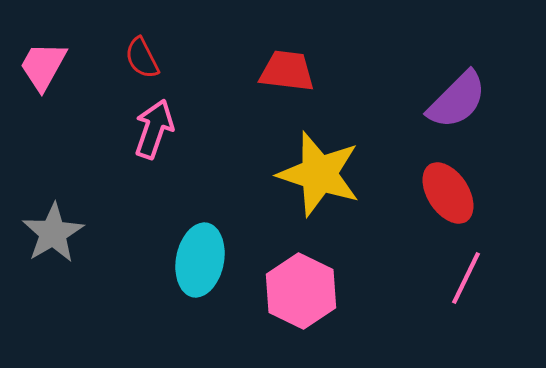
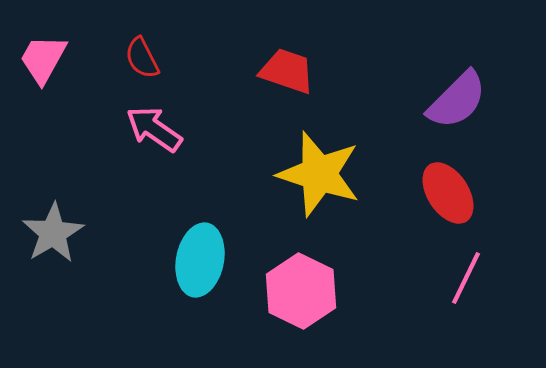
pink trapezoid: moved 7 px up
red trapezoid: rotated 12 degrees clockwise
pink arrow: rotated 74 degrees counterclockwise
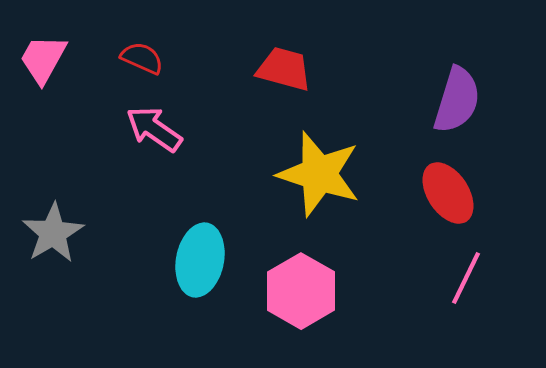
red semicircle: rotated 141 degrees clockwise
red trapezoid: moved 3 px left, 2 px up; rotated 4 degrees counterclockwise
purple semicircle: rotated 28 degrees counterclockwise
pink hexagon: rotated 4 degrees clockwise
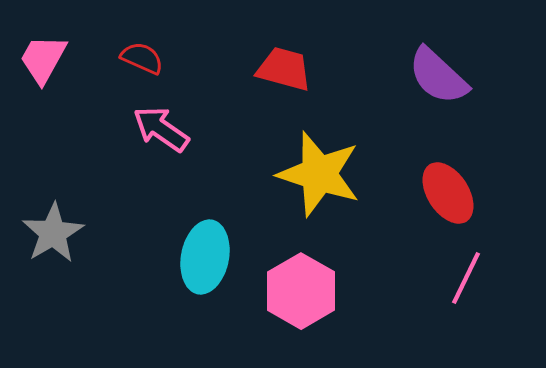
purple semicircle: moved 19 px left, 24 px up; rotated 116 degrees clockwise
pink arrow: moved 7 px right
cyan ellipse: moved 5 px right, 3 px up
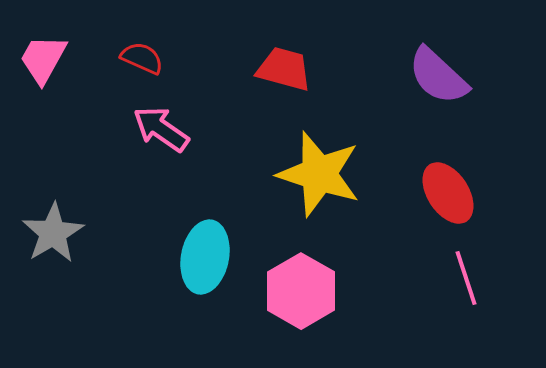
pink line: rotated 44 degrees counterclockwise
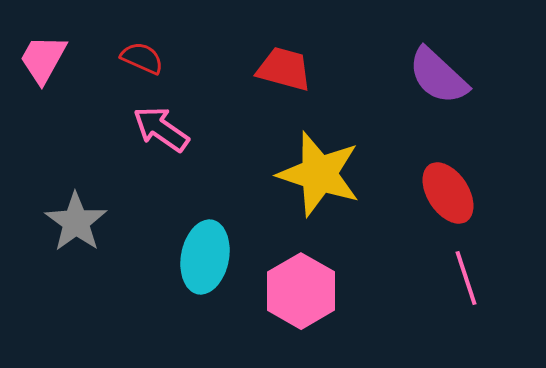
gray star: moved 23 px right, 11 px up; rotated 6 degrees counterclockwise
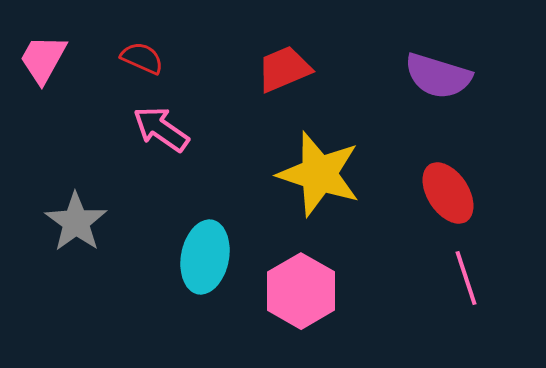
red trapezoid: rotated 38 degrees counterclockwise
purple semicircle: rotated 26 degrees counterclockwise
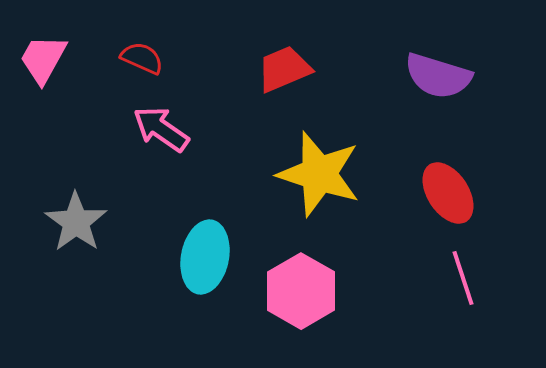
pink line: moved 3 px left
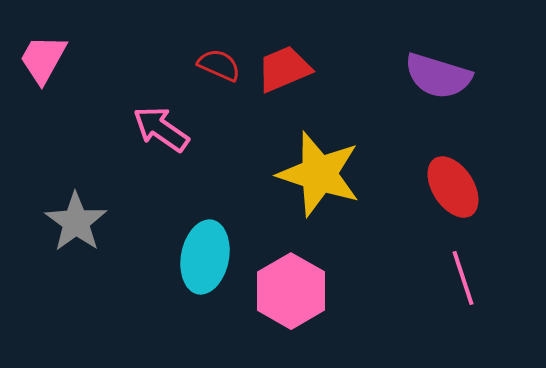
red semicircle: moved 77 px right, 7 px down
red ellipse: moved 5 px right, 6 px up
pink hexagon: moved 10 px left
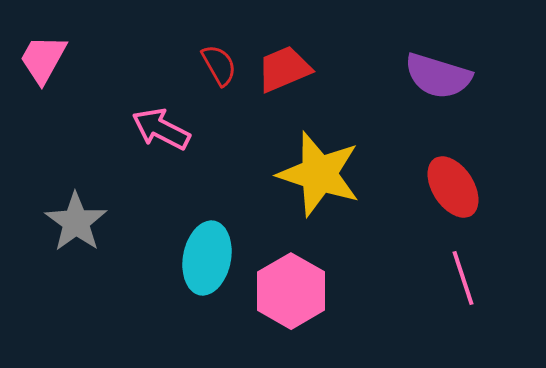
red semicircle: rotated 36 degrees clockwise
pink arrow: rotated 8 degrees counterclockwise
cyan ellipse: moved 2 px right, 1 px down
